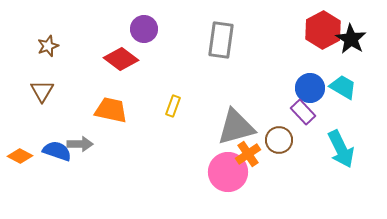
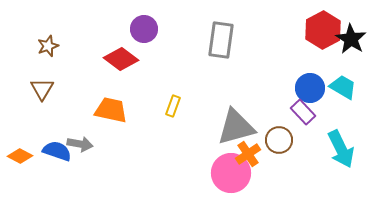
brown triangle: moved 2 px up
gray arrow: rotated 10 degrees clockwise
pink circle: moved 3 px right, 1 px down
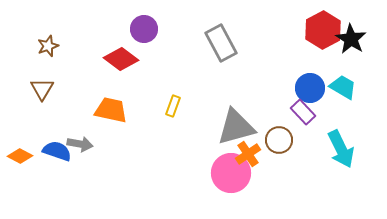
gray rectangle: moved 3 px down; rotated 36 degrees counterclockwise
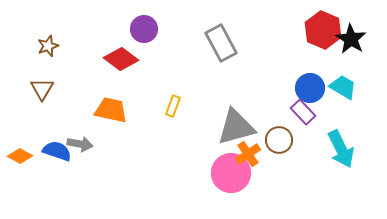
red hexagon: rotated 9 degrees counterclockwise
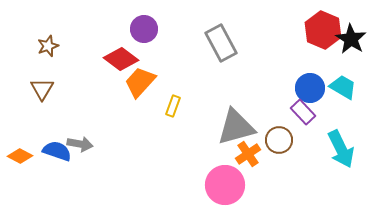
orange trapezoid: moved 29 px right, 28 px up; rotated 60 degrees counterclockwise
pink circle: moved 6 px left, 12 px down
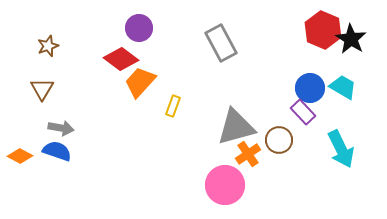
purple circle: moved 5 px left, 1 px up
gray arrow: moved 19 px left, 16 px up
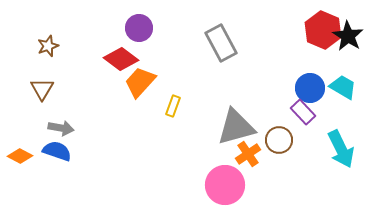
black star: moved 3 px left, 3 px up
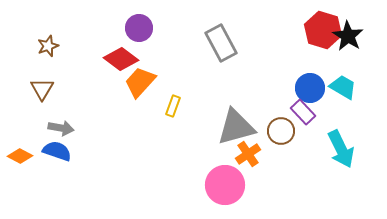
red hexagon: rotated 6 degrees counterclockwise
brown circle: moved 2 px right, 9 px up
